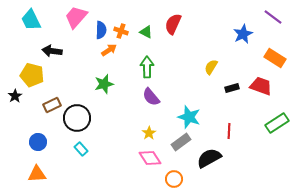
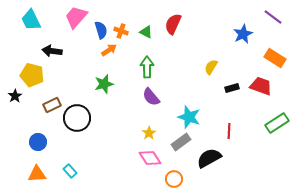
blue semicircle: rotated 18 degrees counterclockwise
cyan rectangle: moved 11 px left, 22 px down
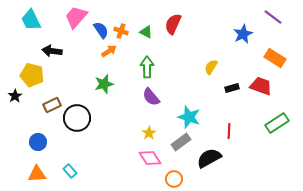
blue semicircle: rotated 18 degrees counterclockwise
orange arrow: moved 1 px down
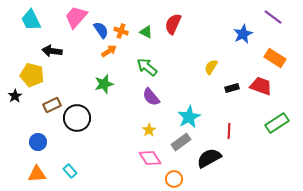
green arrow: rotated 50 degrees counterclockwise
cyan star: rotated 25 degrees clockwise
yellow star: moved 3 px up
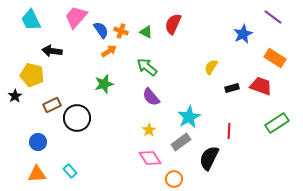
black semicircle: rotated 35 degrees counterclockwise
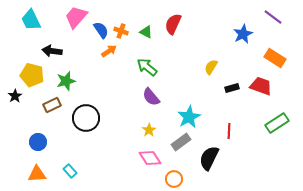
green star: moved 38 px left, 3 px up
black circle: moved 9 px right
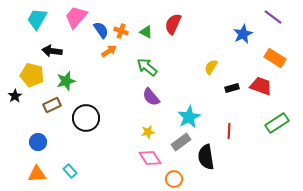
cyan trapezoid: moved 6 px right, 1 px up; rotated 55 degrees clockwise
yellow star: moved 1 px left, 2 px down; rotated 24 degrees clockwise
black semicircle: moved 3 px left, 1 px up; rotated 35 degrees counterclockwise
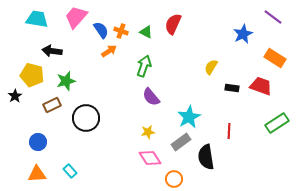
cyan trapezoid: rotated 70 degrees clockwise
green arrow: moved 3 px left, 1 px up; rotated 70 degrees clockwise
black rectangle: rotated 24 degrees clockwise
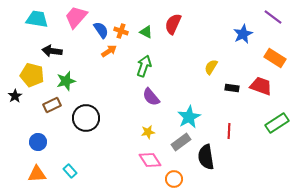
pink diamond: moved 2 px down
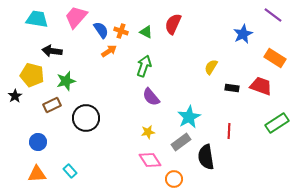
purple line: moved 2 px up
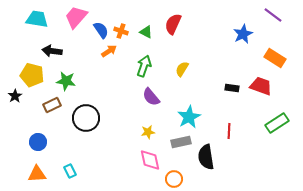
yellow semicircle: moved 29 px left, 2 px down
green star: rotated 24 degrees clockwise
gray rectangle: rotated 24 degrees clockwise
pink diamond: rotated 20 degrees clockwise
cyan rectangle: rotated 16 degrees clockwise
